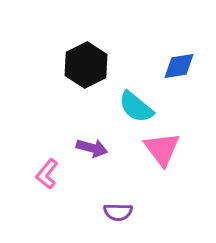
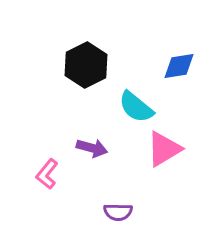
pink triangle: moved 2 px right; rotated 36 degrees clockwise
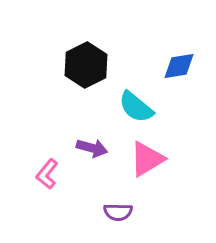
pink triangle: moved 17 px left, 10 px down
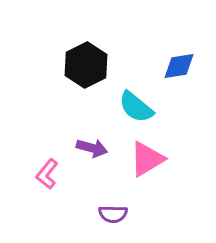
purple semicircle: moved 5 px left, 2 px down
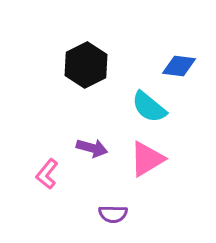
blue diamond: rotated 16 degrees clockwise
cyan semicircle: moved 13 px right
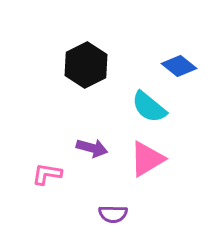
blue diamond: rotated 32 degrees clockwise
pink L-shape: rotated 60 degrees clockwise
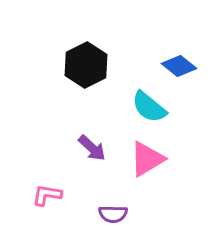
purple arrow: rotated 28 degrees clockwise
pink L-shape: moved 21 px down
